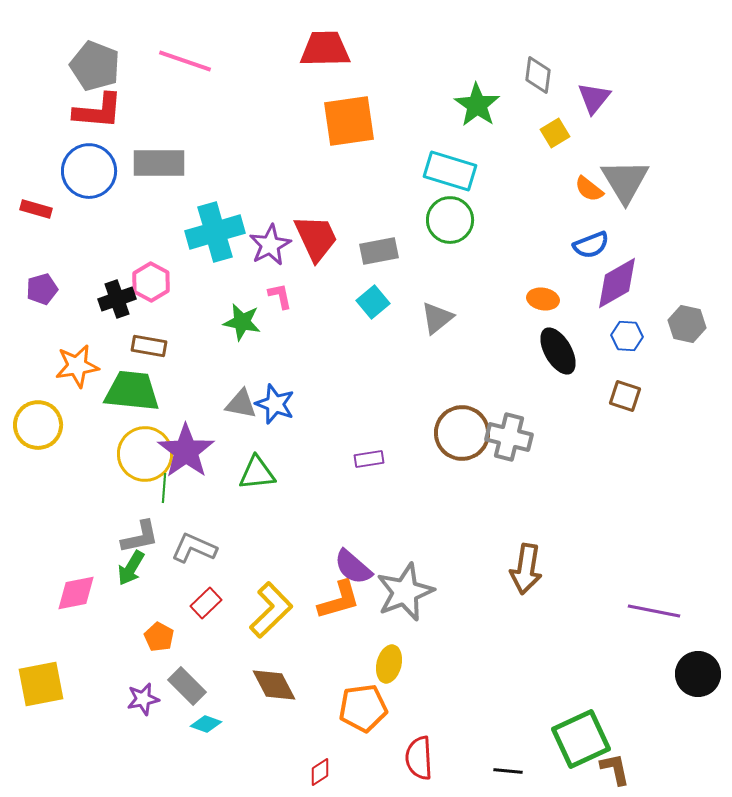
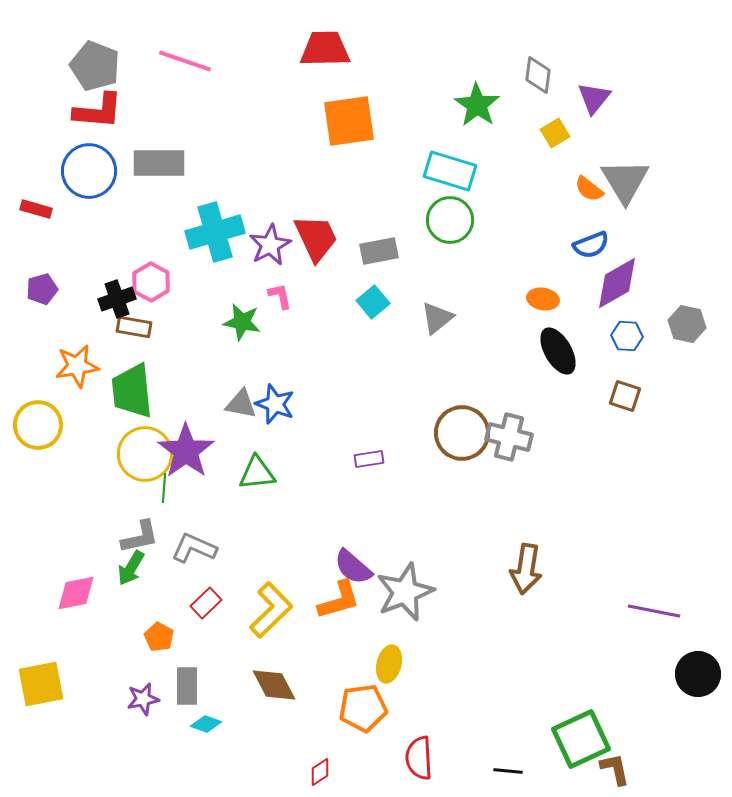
brown rectangle at (149, 346): moved 15 px left, 19 px up
green trapezoid at (132, 391): rotated 102 degrees counterclockwise
gray rectangle at (187, 686): rotated 45 degrees clockwise
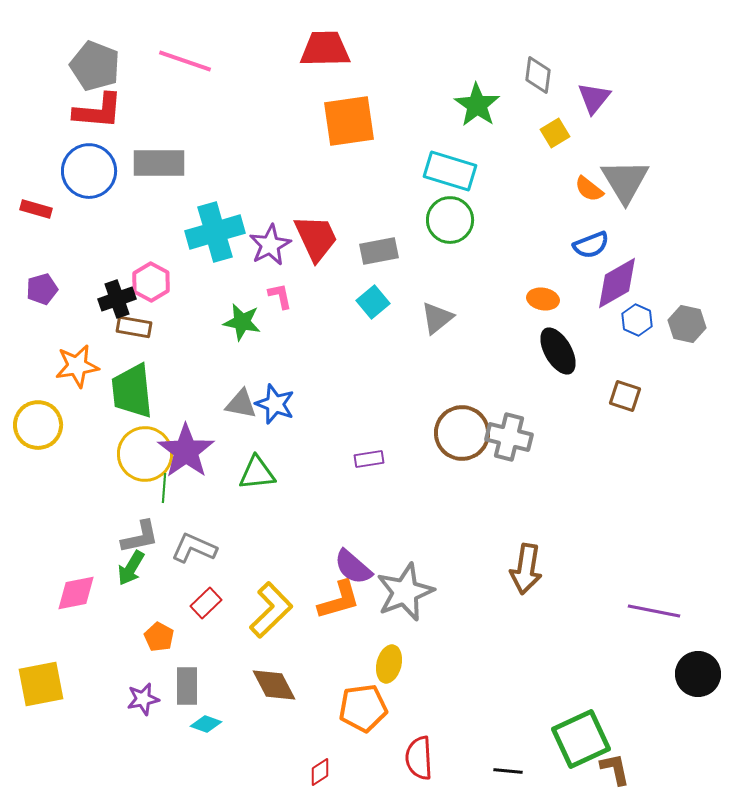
blue hexagon at (627, 336): moved 10 px right, 16 px up; rotated 20 degrees clockwise
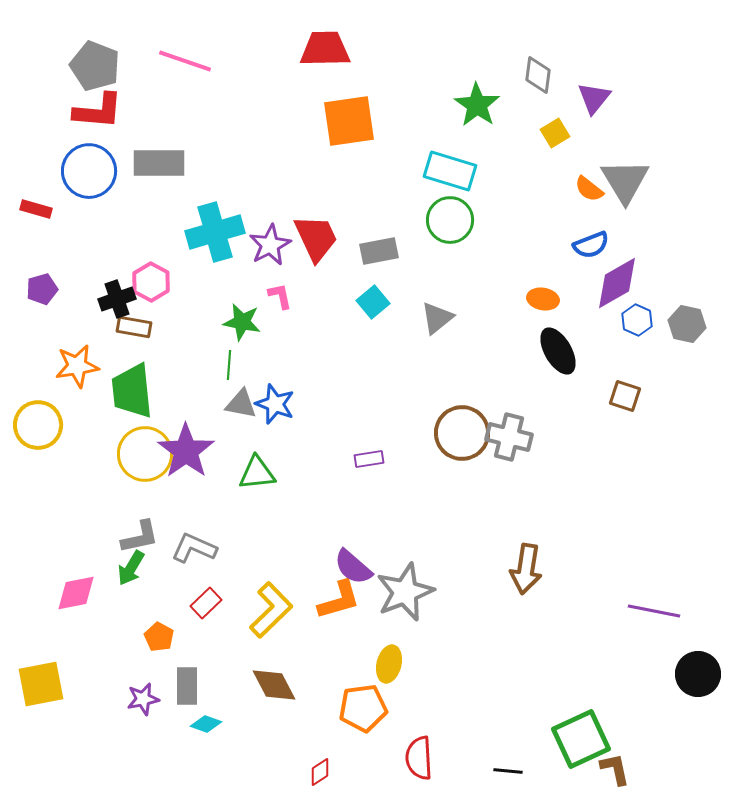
green line at (164, 488): moved 65 px right, 123 px up
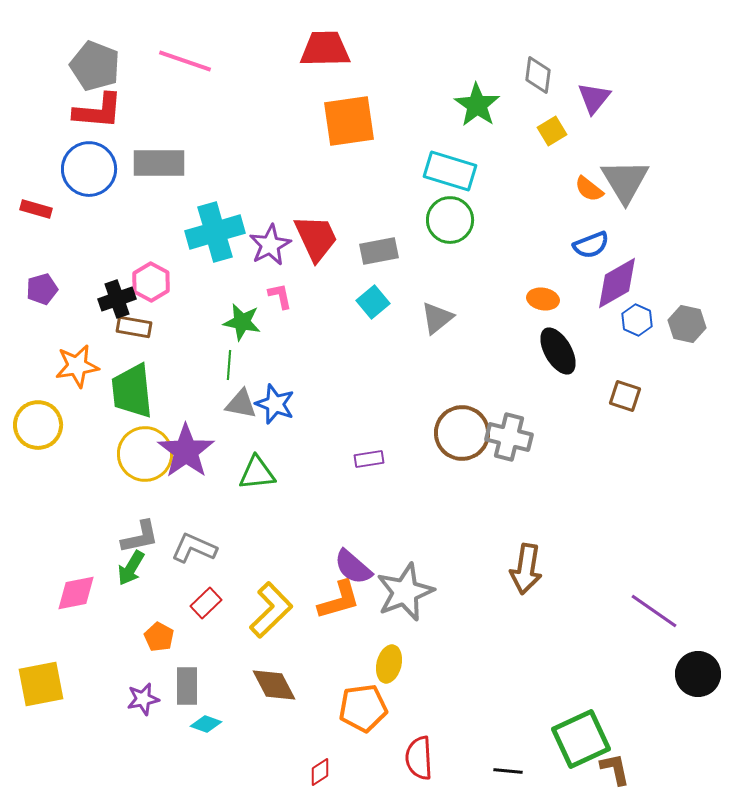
yellow square at (555, 133): moved 3 px left, 2 px up
blue circle at (89, 171): moved 2 px up
purple line at (654, 611): rotated 24 degrees clockwise
